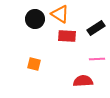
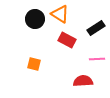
red rectangle: moved 4 px down; rotated 24 degrees clockwise
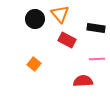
orange triangle: rotated 18 degrees clockwise
black rectangle: rotated 42 degrees clockwise
orange square: rotated 24 degrees clockwise
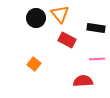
black circle: moved 1 px right, 1 px up
